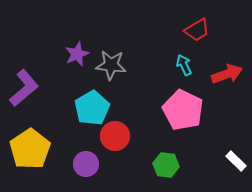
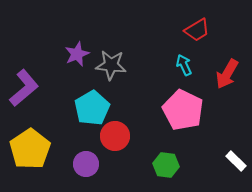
red arrow: rotated 140 degrees clockwise
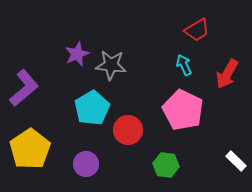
red circle: moved 13 px right, 6 px up
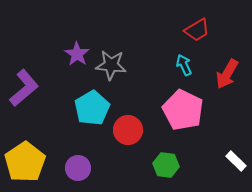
purple star: rotated 15 degrees counterclockwise
yellow pentagon: moved 5 px left, 13 px down
purple circle: moved 8 px left, 4 px down
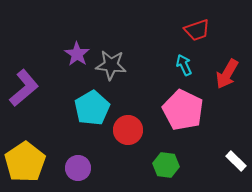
red trapezoid: rotated 12 degrees clockwise
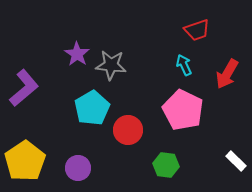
yellow pentagon: moved 1 px up
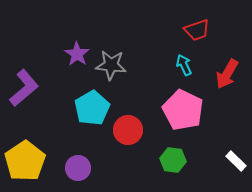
green hexagon: moved 7 px right, 5 px up
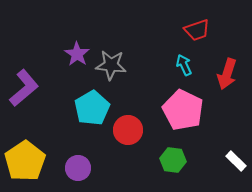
red arrow: rotated 12 degrees counterclockwise
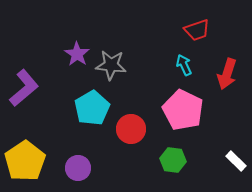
red circle: moved 3 px right, 1 px up
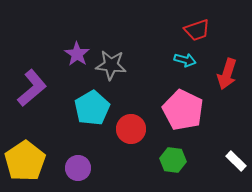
cyan arrow: moved 1 px right, 5 px up; rotated 130 degrees clockwise
purple L-shape: moved 8 px right
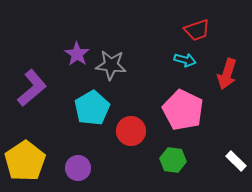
red circle: moved 2 px down
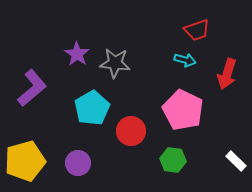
gray star: moved 4 px right, 2 px up
yellow pentagon: rotated 18 degrees clockwise
purple circle: moved 5 px up
